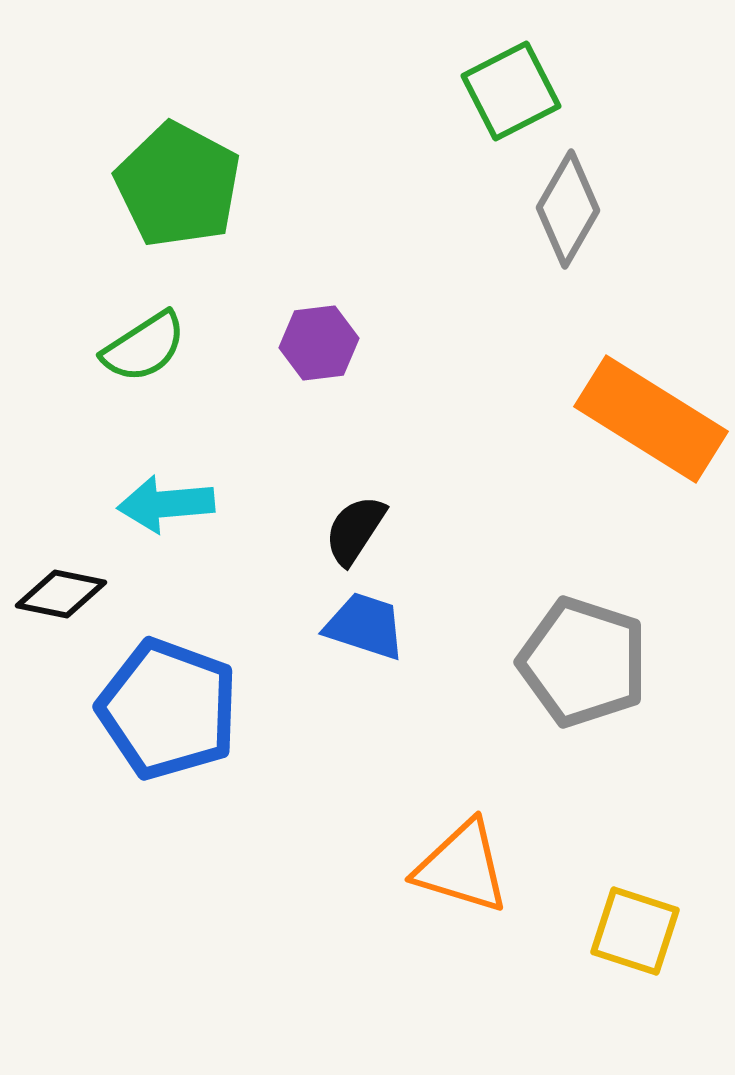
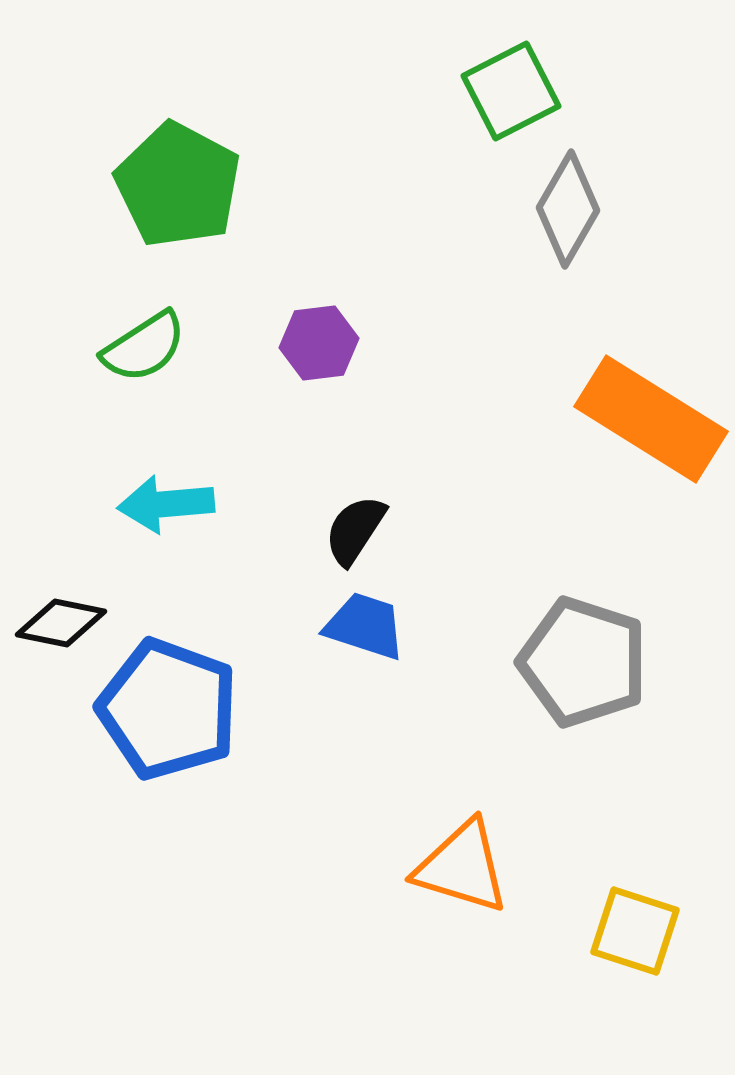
black diamond: moved 29 px down
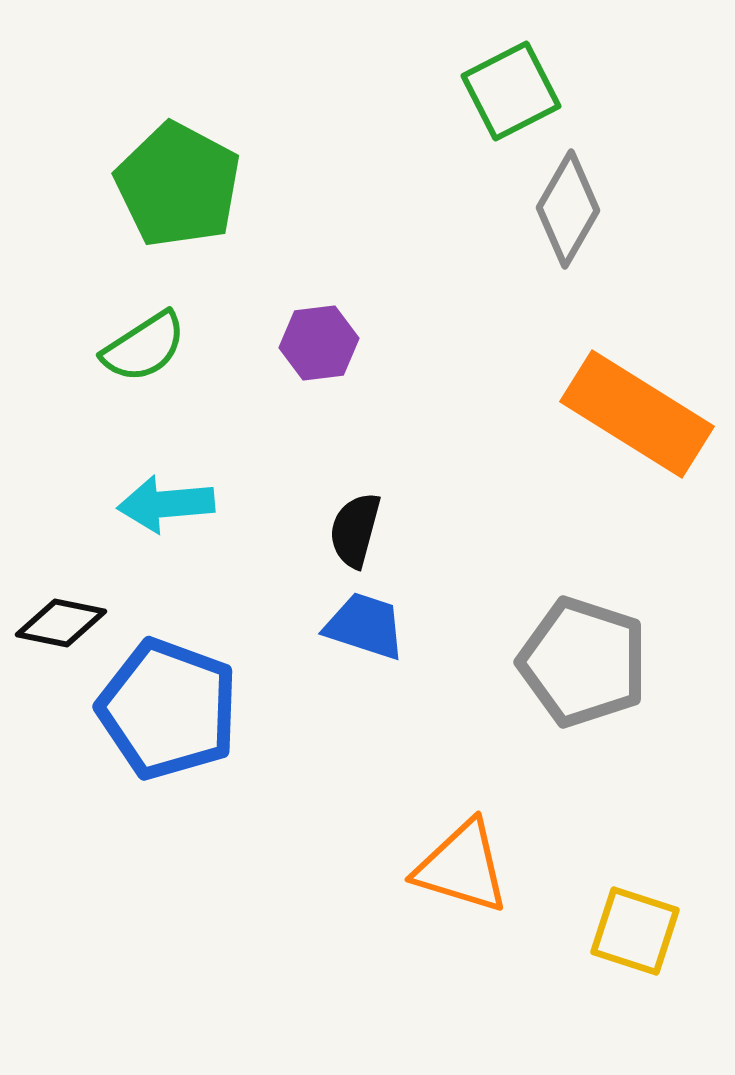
orange rectangle: moved 14 px left, 5 px up
black semicircle: rotated 18 degrees counterclockwise
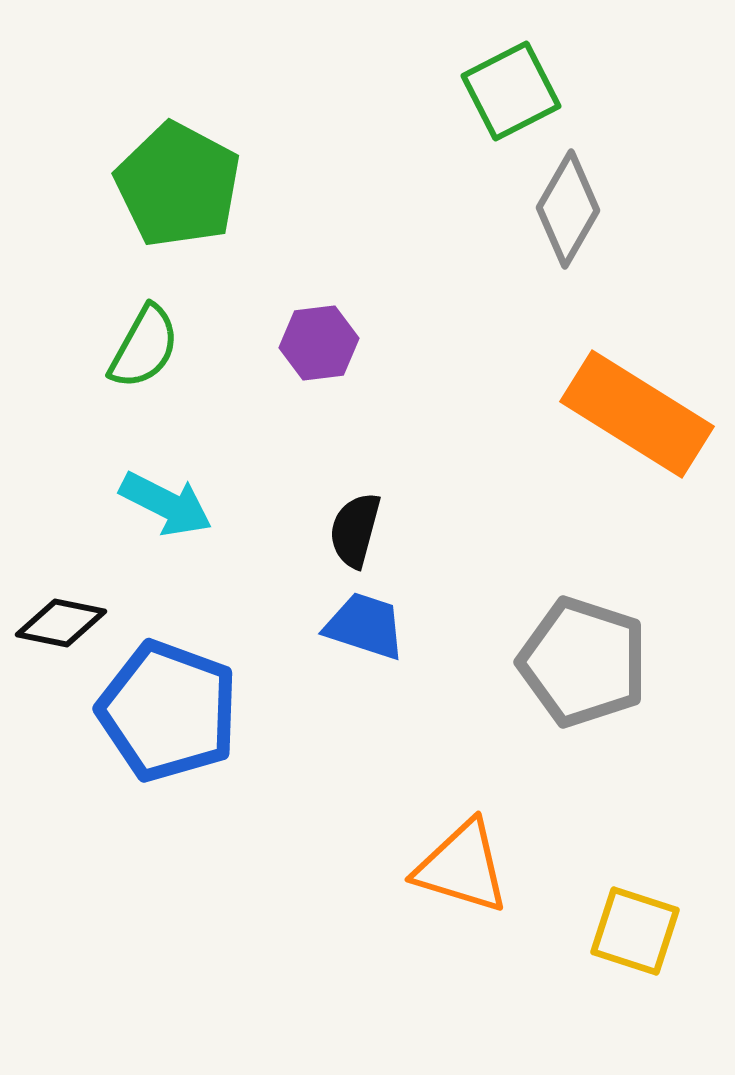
green semicircle: rotated 28 degrees counterclockwise
cyan arrow: rotated 148 degrees counterclockwise
blue pentagon: moved 2 px down
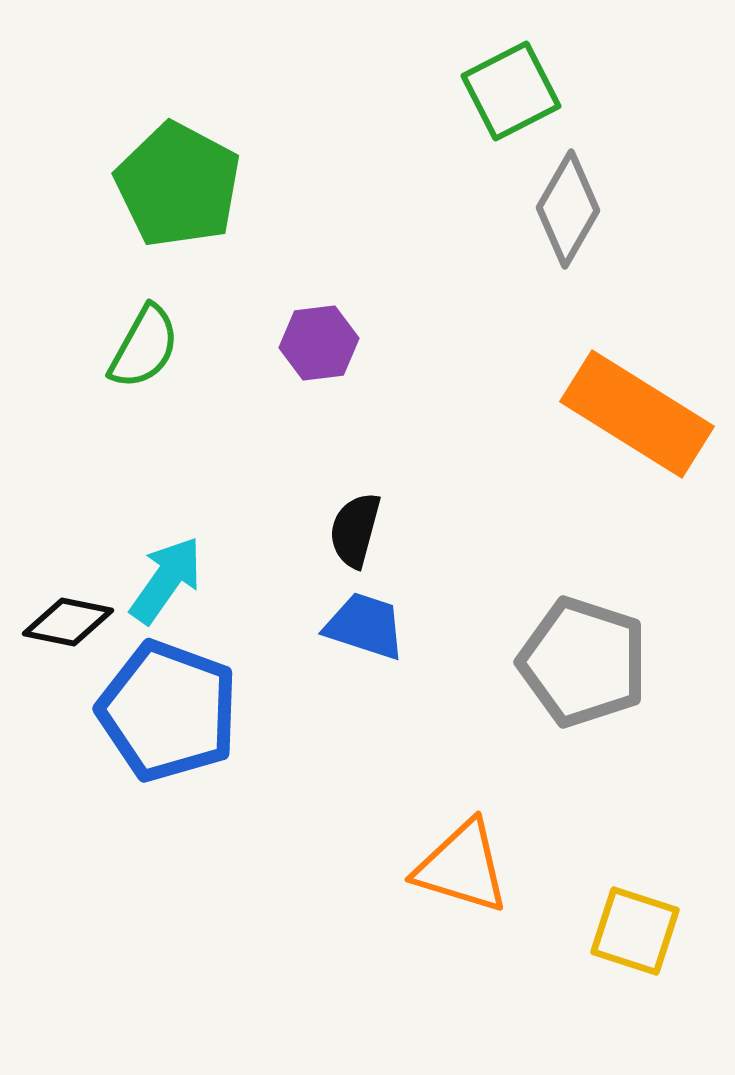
cyan arrow: moved 76 px down; rotated 82 degrees counterclockwise
black diamond: moved 7 px right, 1 px up
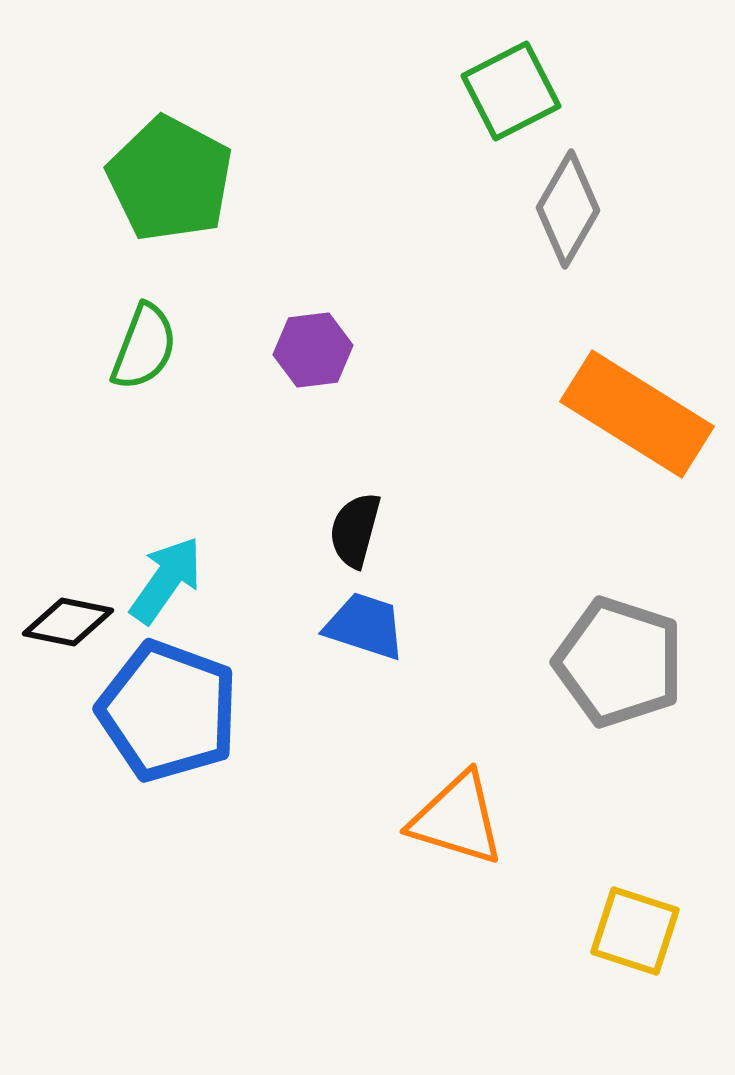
green pentagon: moved 8 px left, 6 px up
purple hexagon: moved 6 px left, 7 px down
green semicircle: rotated 8 degrees counterclockwise
gray pentagon: moved 36 px right
orange triangle: moved 5 px left, 48 px up
